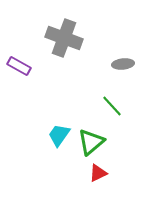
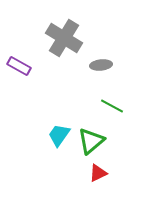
gray cross: rotated 12 degrees clockwise
gray ellipse: moved 22 px left, 1 px down
green line: rotated 20 degrees counterclockwise
green triangle: moved 1 px up
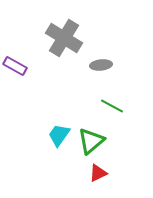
purple rectangle: moved 4 px left
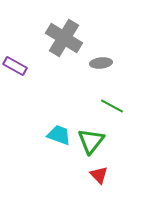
gray ellipse: moved 2 px up
cyan trapezoid: rotated 75 degrees clockwise
green triangle: rotated 12 degrees counterclockwise
red triangle: moved 1 px right, 2 px down; rotated 48 degrees counterclockwise
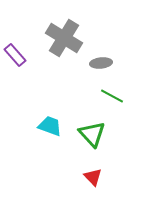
purple rectangle: moved 11 px up; rotated 20 degrees clockwise
green line: moved 10 px up
cyan trapezoid: moved 9 px left, 9 px up
green triangle: moved 1 px right, 7 px up; rotated 20 degrees counterclockwise
red triangle: moved 6 px left, 2 px down
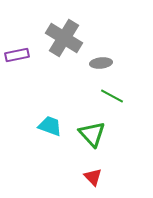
purple rectangle: moved 2 px right; rotated 60 degrees counterclockwise
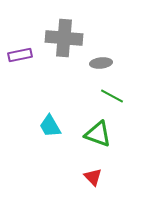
gray cross: rotated 27 degrees counterclockwise
purple rectangle: moved 3 px right
cyan trapezoid: rotated 140 degrees counterclockwise
green triangle: moved 6 px right; rotated 28 degrees counterclockwise
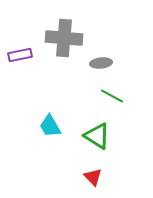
green triangle: moved 1 px left, 2 px down; rotated 12 degrees clockwise
